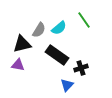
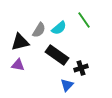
black triangle: moved 2 px left, 2 px up
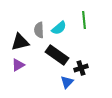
green line: rotated 30 degrees clockwise
gray semicircle: rotated 147 degrees clockwise
purple triangle: rotated 40 degrees counterclockwise
blue triangle: moved 3 px up
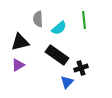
gray semicircle: moved 1 px left, 11 px up
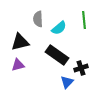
purple triangle: rotated 16 degrees clockwise
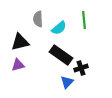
black rectangle: moved 4 px right
